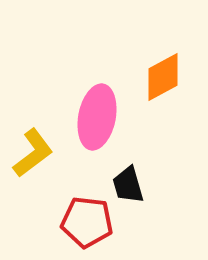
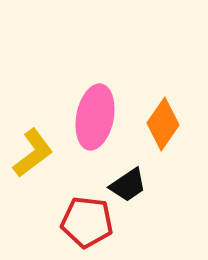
orange diamond: moved 47 px down; rotated 27 degrees counterclockwise
pink ellipse: moved 2 px left
black trapezoid: rotated 108 degrees counterclockwise
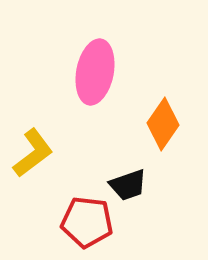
pink ellipse: moved 45 px up
black trapezoid: rotated 15 degrees clockwise
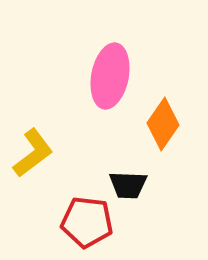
pink ellipse: moved 15 px right, 4 px down
black trapezoid: rotated 21 degrees clockwise
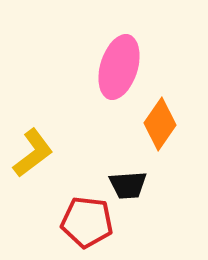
pink ellipse: moved 9 px right, 9 px up; rotated 6 degrees clockwise
orange diamond: moved 3 px left
black trapezoid: rotated 6 degrees counterclockwise
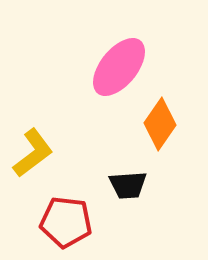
pink ellipse: rotated 22 degrees clockwise
red pentagon: moved 21 px left
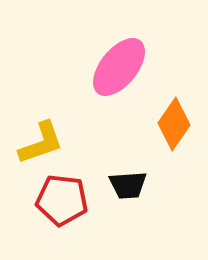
orange diamond: moved 14 px right
yellow L-shape: moved 8 px right, 10 px up; rotated 18 degrees clockwise
red pentagon: moved 4 px left, 22 px up
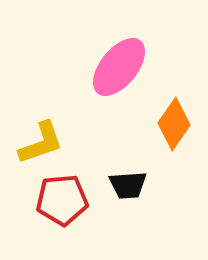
red pentagon: rotated 12 degrees counterclockwise
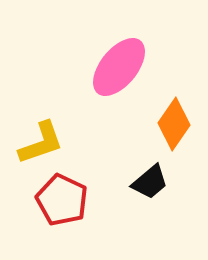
black trapezoid: moved 22 px right, 3 px up; rotated 36 degrees counterclockwise
red pentagon: rotated 30 degrees clockwise
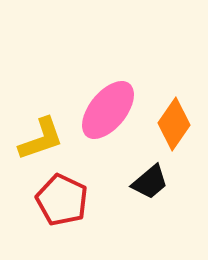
pink ellipse: moved 11 px left, 43 px down
yellow L-shape: moved 4 px up
